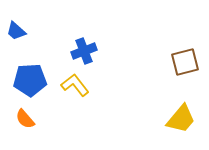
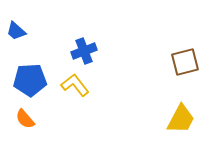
yellow trapezoid: rotated 12 degrees counterclockwise
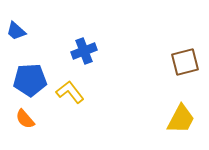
yellow L-shape: moved 5 px left, 7 px down
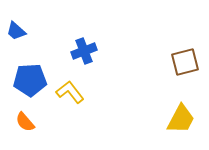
orange semicircle: moved 3 px down
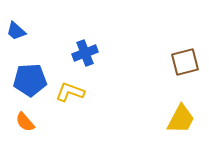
blue cross: moved 1 px right, 2 px down
yellow L-shape: rotated 32 degrees counterclockwise
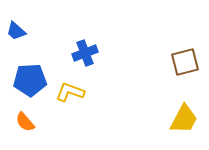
yellow trapezoid: moved 3 px right
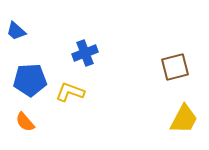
brown square: moved 10 px left, 5 px down
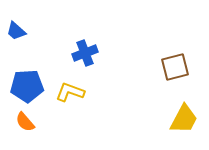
blue pentagon: moved 3 px left, 6 px down
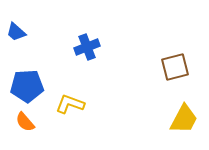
blue trapezoid: moved 1 px down
blue cross: moved 2 px right, 6 px up
yellow L-shape: moved 12 px down
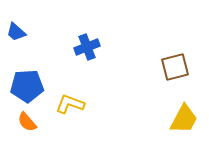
orange semicircle: moved 2 px right
